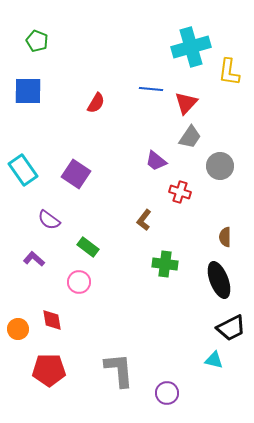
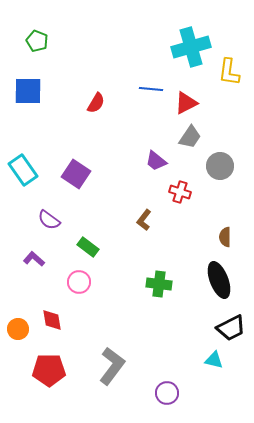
red triangle: rotated 20 degrees clockwise
green cross: moved 6 px left, 20 px down
gray L-shape: moved 7 px left, 4 px up; rotated 42 degrees clockwise
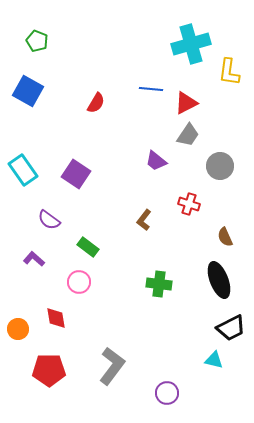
cyan cross: moved 3 px up
blue square: rotated 28 degrees clockwise
gray trapezoid: moved 2 px left, 2 px up
red cross: moved 9 px right, 12 px down
brown semicircle: rotated 24 degrees counterclockwise
red diamond: moved 4 px right, 2 px up
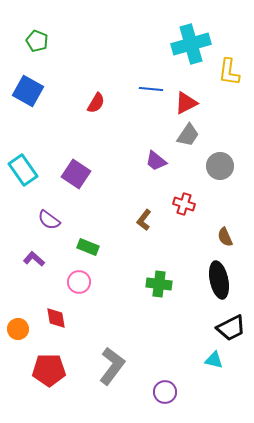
red cross: moved 5 px left
green rectangle: rotated 15 degrees counterclockwise
black ellipse: rotated 9 degrees clockwise
purple circle: moved 2 px left, 1 px up
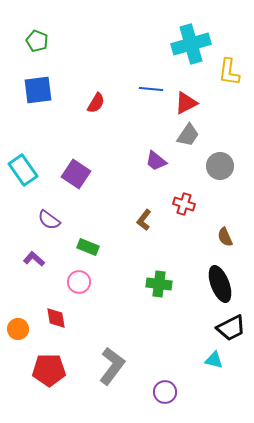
blue square: moved 10 px right, 1 px up; rotated 36 degrees counterclockwise
black ellipse: moved 1 px right, 4 px down; rotated 9 degrees counterclockwise
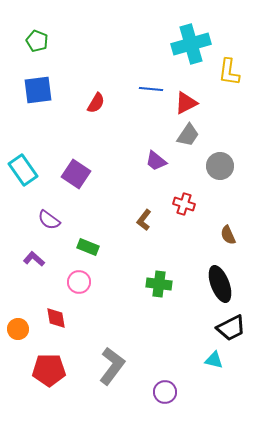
brown semicircle: moved 3 px right, 2 px up
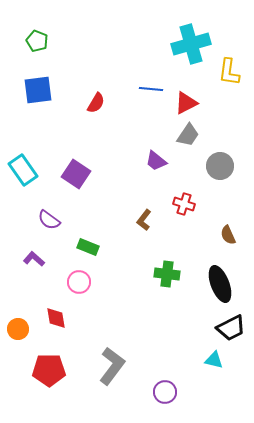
green cross: moved 8 px right, 10 px up
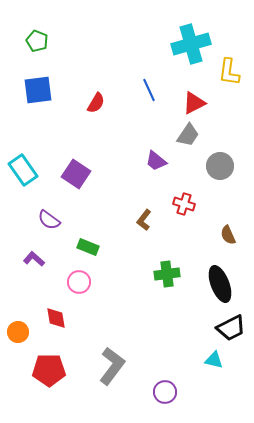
blue line: moved 2 px left, 1 px down; rotated 60 degrees clockwise
red triangle: moved 8 px right
green cross: rotated 15 degrees counterclockwise
orange circle: moved 3 px down
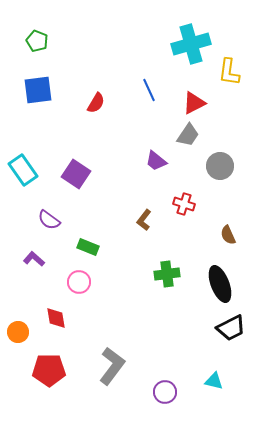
cyan triangle: moved 21 px down
